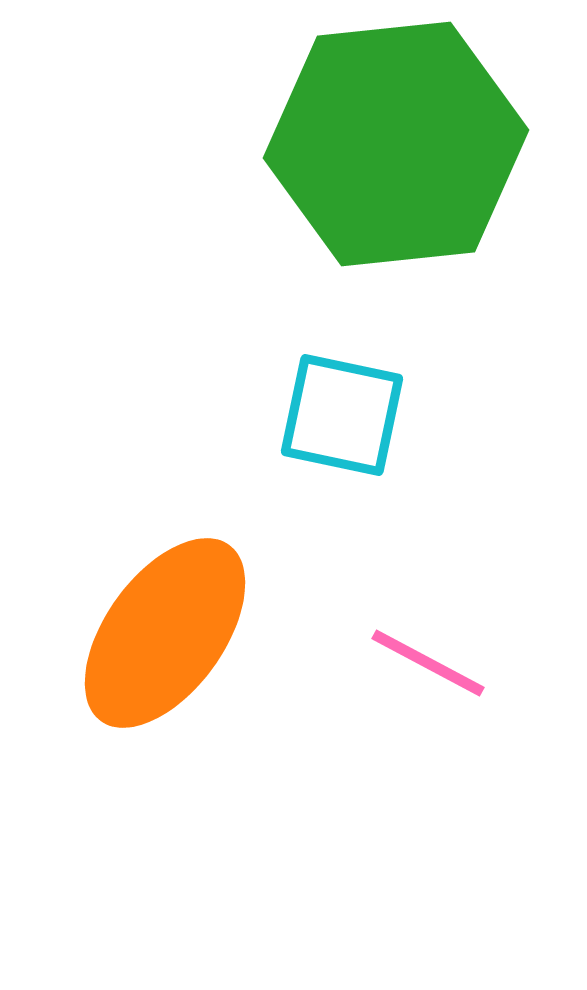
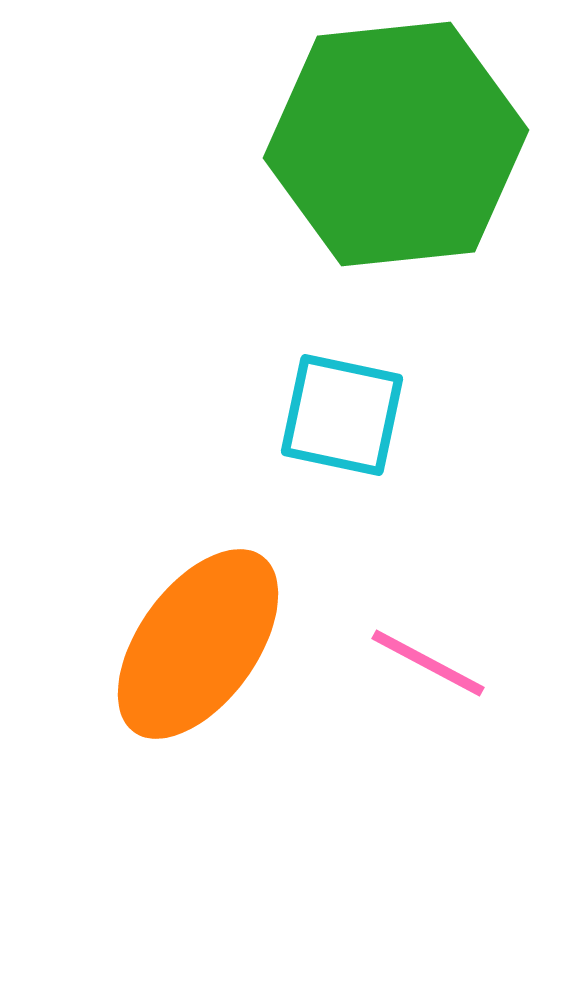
orange ellipse: moved 33 px right, 11 px down
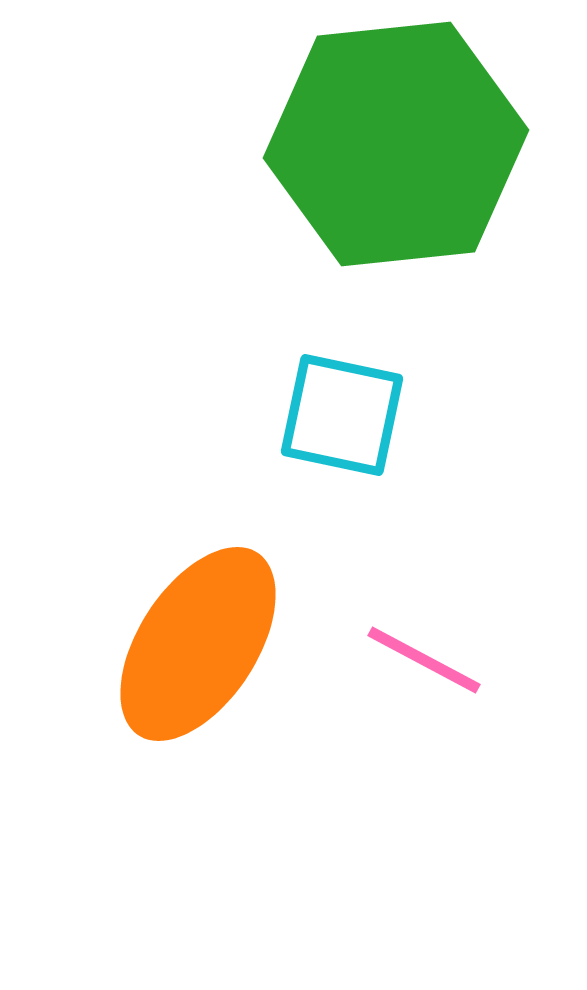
orange ellipse: rotated 3 degrees counterclockwise
pink line: moved 4 px left, 3 px up
